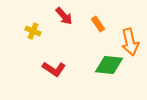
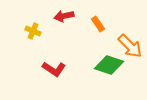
red arrow: rotated 120 degrees clockwise
orange arrow: moved 4 px down; rotated 32 degrees counterclockwise
green diamond: rotated 12 degrees clockwise
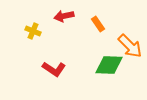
green diamond: rotated 16 degrees counterclockwise
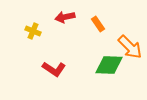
red arrow: moved 1 px right, 1 px down
orange arrow: moved 1 px down
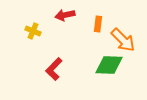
red arrow: moved 2 px up
orange rectangle: rotated 42 degrees clockwise
orange arrow: moved 7 px left, 7 px up
red L-shape: rotated 100 degrees clockwise
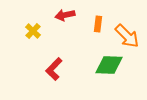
yellow cross: rotated 21 degrees clockwise
orange arrow: moved 4 px right, 4 px up
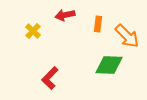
red L-shape: moved 4 px left, 9 px down
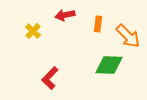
orange arrow: moved 1 px right
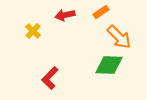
orange rectangle: moved 3 px right, 12 px up; rotated 49 degrees clockwise
orange arrow: moved 9 px left, 1 px down
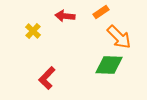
red arrow: moved 1 px down; rotated 18 degrees clockwise
red L-shape: moved 3 px left
